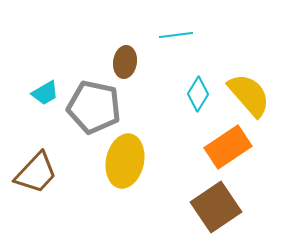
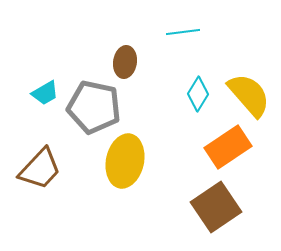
cyan line: moved 7 px right, 3 px up
brown trapezoid: moved 4 px right, 4 px up
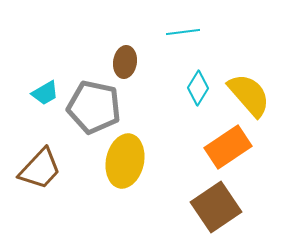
cyan diamond: moved 6 px up
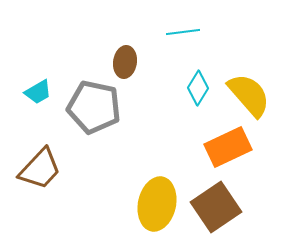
cyan trapezoid: moved 7 px left, 1 px up
orange rectangle: rotated 9 degrees clockwise
yellow ellipse: moved 32 px right, 43 px down
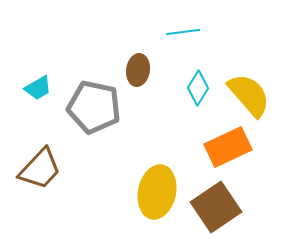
brown ellipse: moved 13 px right, 8 px down
cyan trapezoid: moved 4 px up
yellow ellipse: moved 12 px up
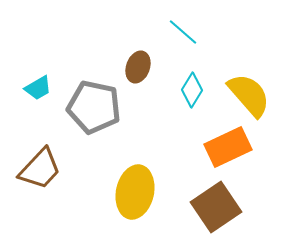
cyan line: rotated 48 degrees clockwise
brown ellipse: moved 3 px up; rotated 12 degrees clockwise
cyan diamond: moved 6 px left, 2 px down
yellow ellipse: moved 22 px left
